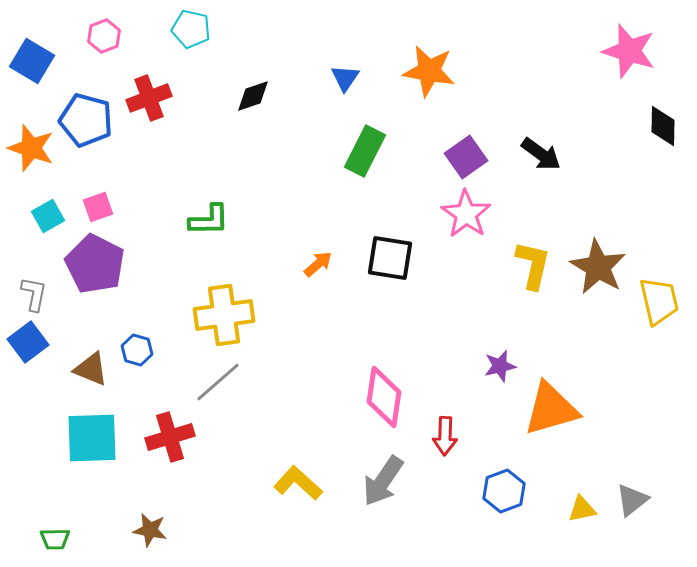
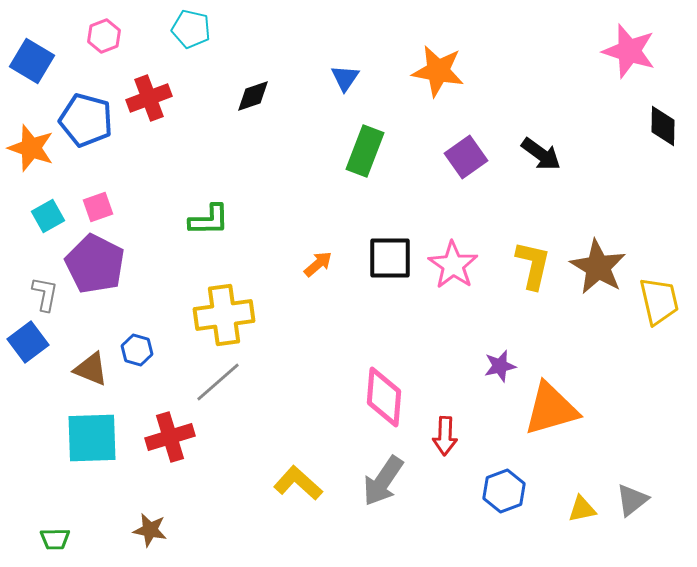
orange star at (429, 71): moved 9 px right
green rectangle at (365, 151): rotated 6 degrees counterclockwise
pink star at (466, 214): moved 13 px left, 51 px down
black square at (390, 258): rotated 9 degrees counterclockwise
gray L-shape at (34, 294): moved 11 px right
pink diamond at (384, 397): rotated 4 degrees counterclockwise
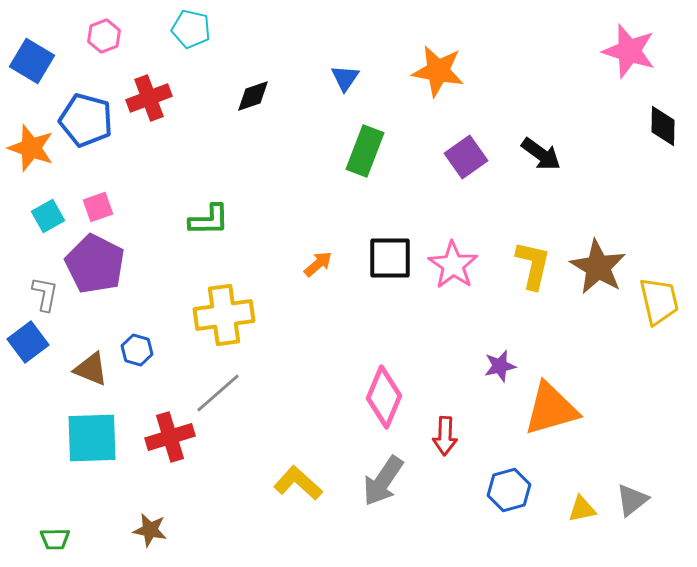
gray line at (218, 382): moved 11 px down
pink diamond at (384, 397): rotated 18 degrees clockwise
blue hexagon at (504, 491): moved 5 px right, 1 px up; rotated 6 degrees clockwise
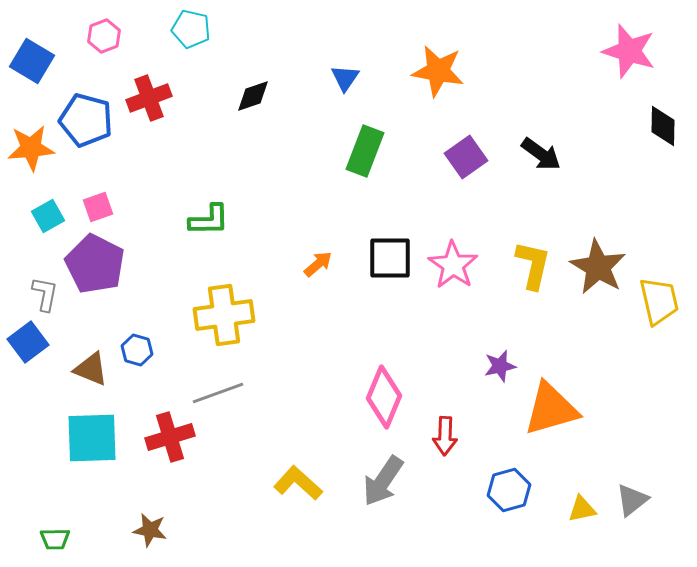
orange star at (31, 148): rotated 24 degrees counterclockwise
gray line at (218, 393): rotated 21 degrees clockwise
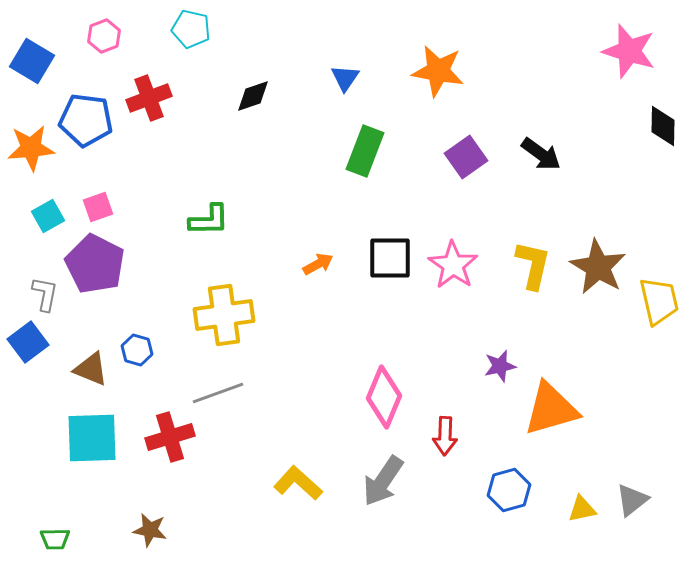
blue pentagon at (86, 120): rotated 8 degrees counterclockwise
orange arrow at (318, 264): rotated 12 degrees clockwise
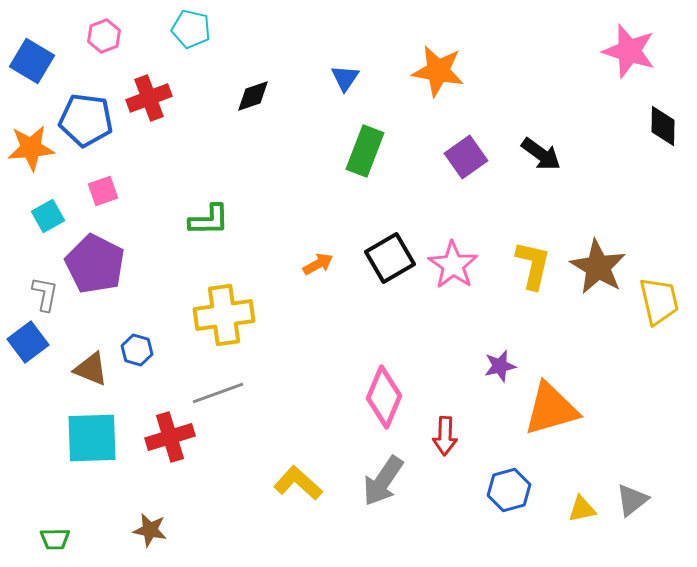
pink square at (98, 207): moved 5 px right, 16 px up
black square at (390, 258): rotated 30 degrees counterclockwise
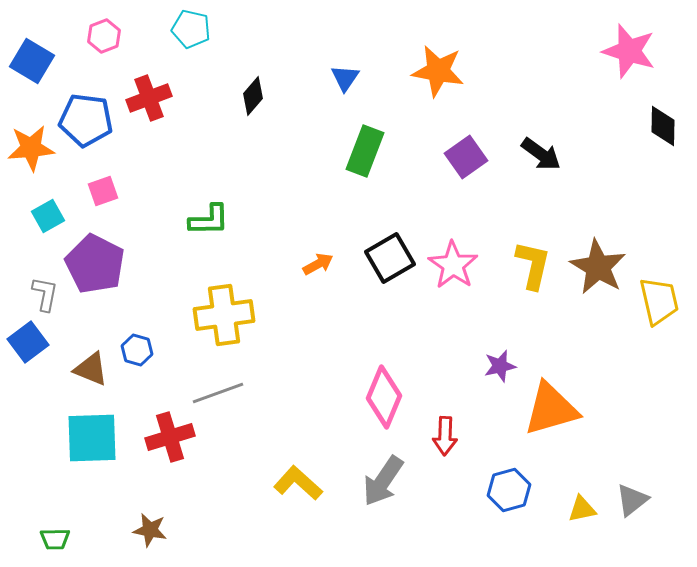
black diamond at (253, 96): rotated 30 degrees counterclockwise
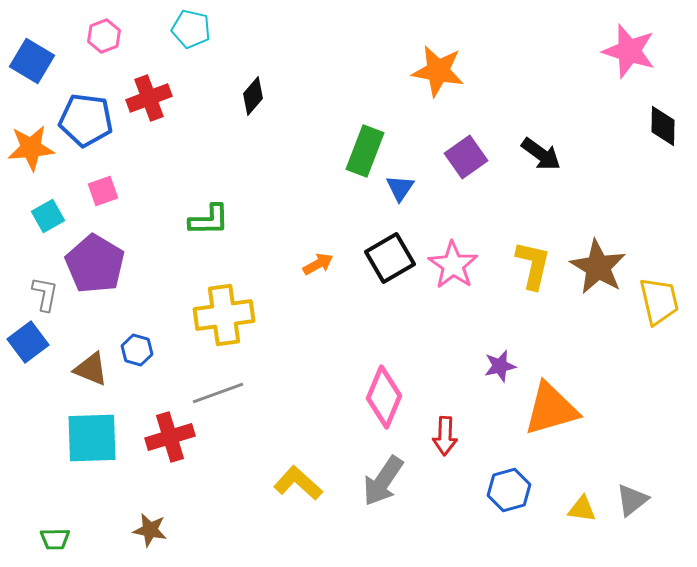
blue triangle at (345, 78): moved 55 px right, 110 px down
purple pentagon at (95, 264): rotated 4 degrees clockwise
yellow triangle at (582, 509): rotated 20 degrees clockwise
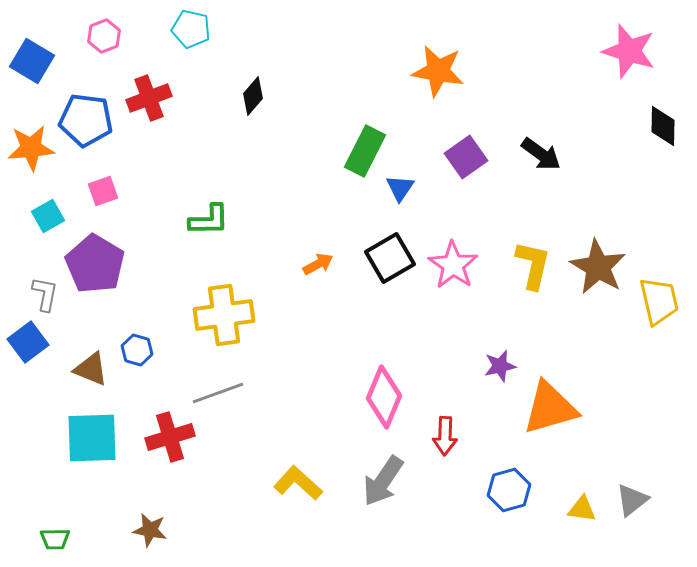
green rectangle at (365, 151): rotated 6 degrees clockwise
orange triangle at (551, 409): moved 1 px left, 1 px up
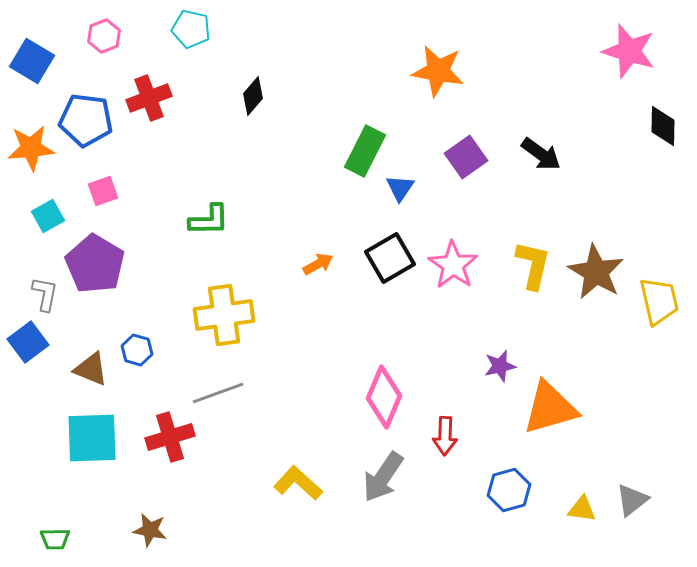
brown star at (598, 267): moved 2 px left, 5 px down
gray arrow at (383, 481): moved 4 px up
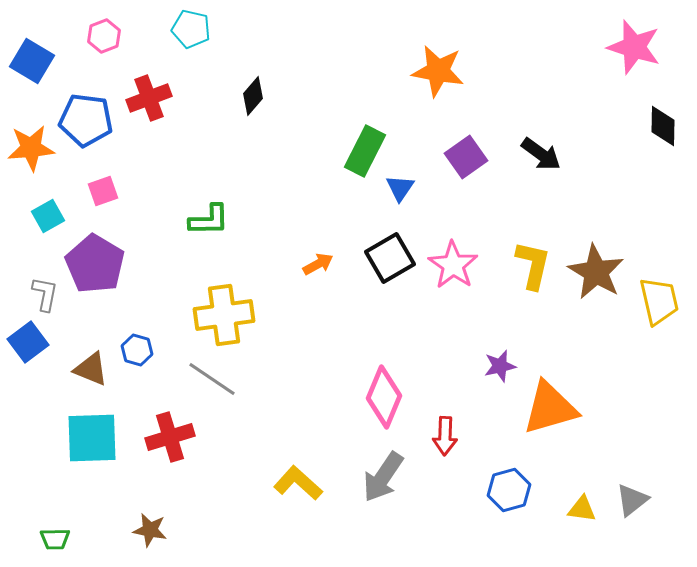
pink star at (629, 51): moved 5 px right, 4 px up
gray line at (218, 393): moved 6 px left, 14 px up; rotated 54 degrees clockwise
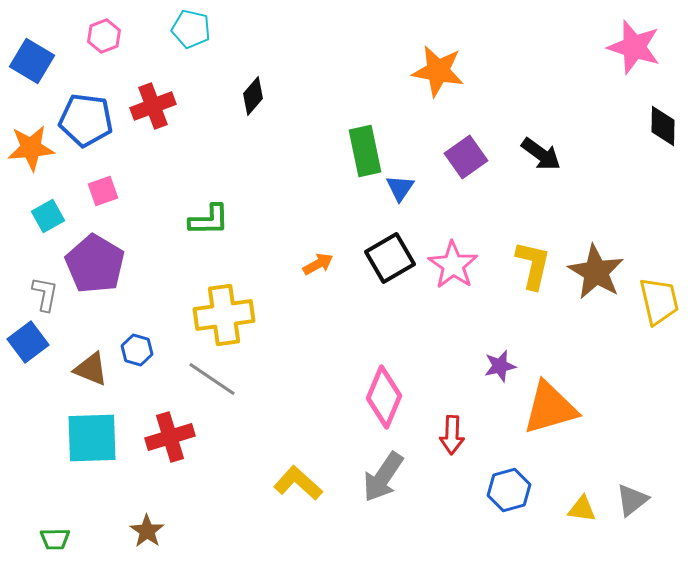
red cross at (149, 98): moved 4 px right, 8 px down
green rectangle at (365, 151): rotated 39 degrees counterclockwise
red arrow at (445, 436): moved 7 px right, 1 px up
brown star at (150, 530): moved 3 px left, 1 px down; rotated 24 degrees clockwise
